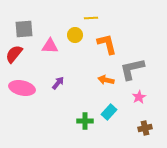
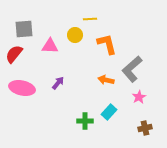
yellow line: moved 1 px left, 1 px down
gray L-shape: rotated 28 degrees counterclockwise
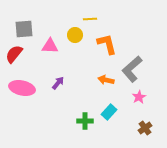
brown cross: rotated 24 degrees counterclockwise
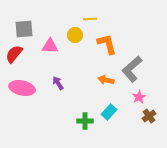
purple arrow: rotated 72 degrees counterclockwise
brown cross: moved 4 px right, 12 px up
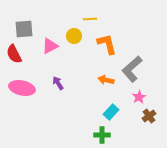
yellow circle: moved 1 px left, 1 px down
pink triangle: rotated 30 degrees counterclockwise
red semicircle: rotated 66 degrees counterclockwise
cyan rectangle: moved 2 px right
green cross: moved 17 px right, 14 px down
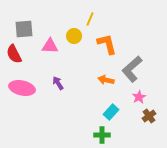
yellow line: rotated 64 degrees counterclockwise
pink triangle: rotated 30 degrees clockwise
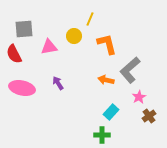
pink triangle: moved 1 px left, 1 px down; rotated 12 degrees counterclockwise
gray L-shape: moved 2 px left, 1 px down
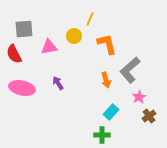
orange arrow: rotated 119 degrees counterclockwise
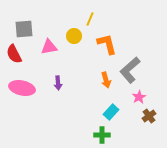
purple arrow: rotated 152 degrees counterclockwise
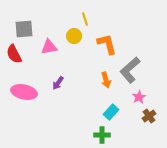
yellow line: moved 5 px left; rotated 40 degrees counterclockwise
purple arrow: rotated 40 degrees clockwise
pink ellipse: moved 2 px right, 4 px down
